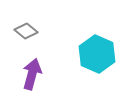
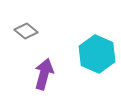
purple arrow: moved 12 px right
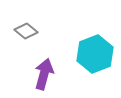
cyan hexagon: moved 2 px left; rotated 15 degrees clockwise
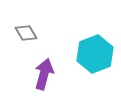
gray diamond: moved 2 px down; rotated 20 degrees clockwise
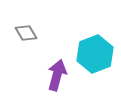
purple arrow: moved 13 px right, 1 px down
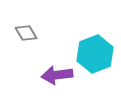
purple arrow: rotated 112 degrees counterclockwise
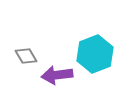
gray diamond: moved 23 px down
